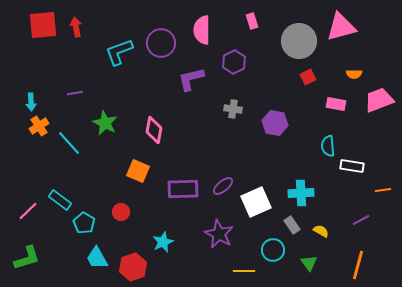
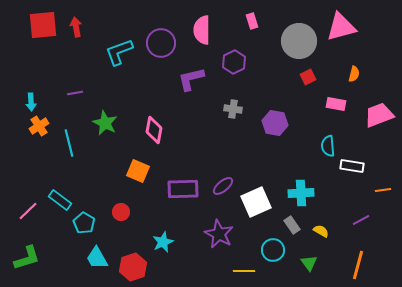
orange semicircle at (354, 74): rotated 77 degrees counterclockwise
pink trapezoid at (379, 100): moved 15 px down
cyan line at (69, 143): rotated 28 degrees clockwise
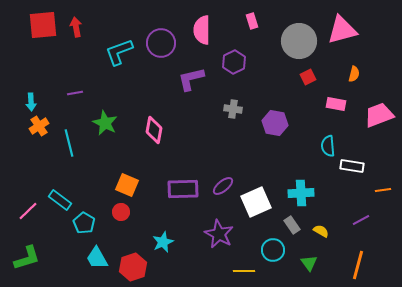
pink triangle at (341, 27): moved 1 px right, 3 px down
orange square at (138, 171): moved 11 px left, 14 px down
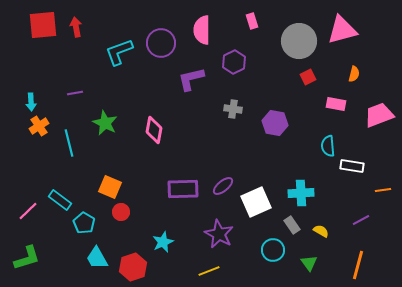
orange square at (127, 185): moved 17 px left, 2 px down
yellow line at (244, 271): moved 35 px left; rotated 20 degrees counterclockwise
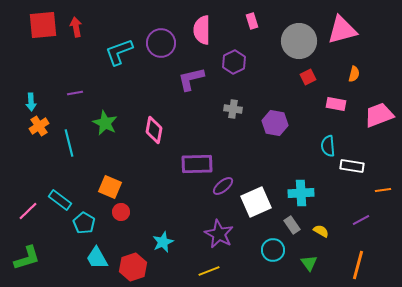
purple rectangle at (183, 189): moved 14 px right, 25 px up
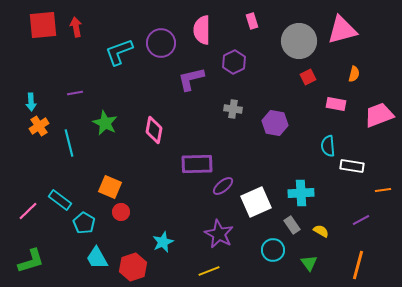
green L-shape at (27, 258): moved 4 px right, 3 px down
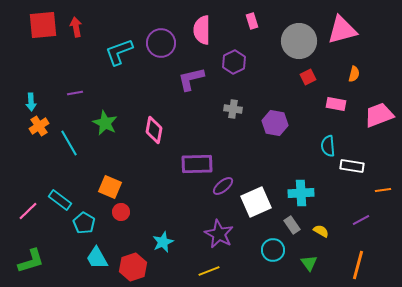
cyan line at (69, 143): rotated 16 degrees counterclockwise
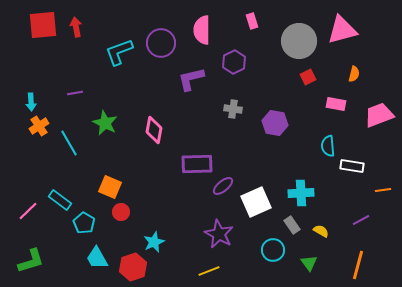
cyan star at (163, 242): moved 9 px left
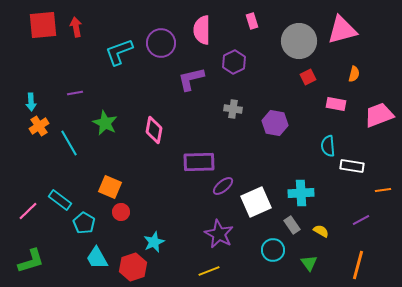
purple rectangle at (197, 164): moved 2 px right, 2 px up
